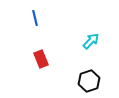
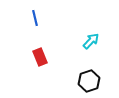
red rectangle: moved 1 px left, 2 px up
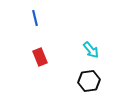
cyan arrow: moved 9 px down; rotated 96 degrees clockwise
black hexagon: rotated 10 degrees clockwise
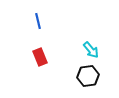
blue line: moved 3 px right, 3 px down
black hexagon: moved 1 px left, 5 px up
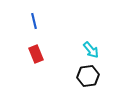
blue line: moved 4 px left
red rectangle: moved 4 px left, 3 px up
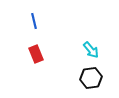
black hexagon: moved 3 px right, 2 px down
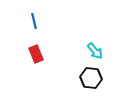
cyan arrow: moved 4 px right, 1 px down
black hexagon: rotated 15 degrees clockwise
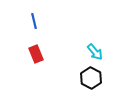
cyan arrow: moved 1 px down
black hexagon: rotated 20 degrees clockwise
